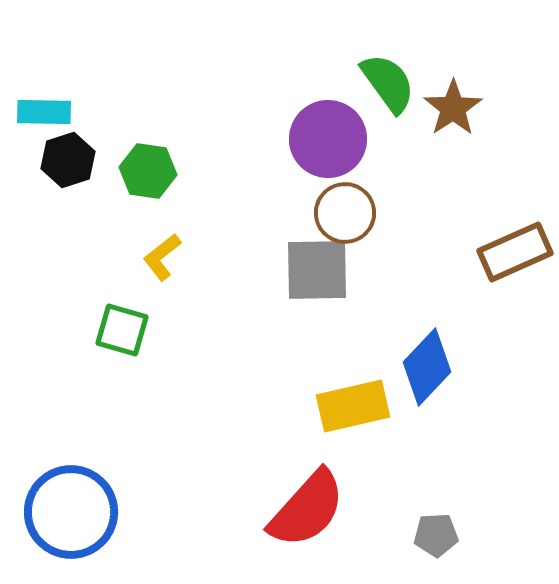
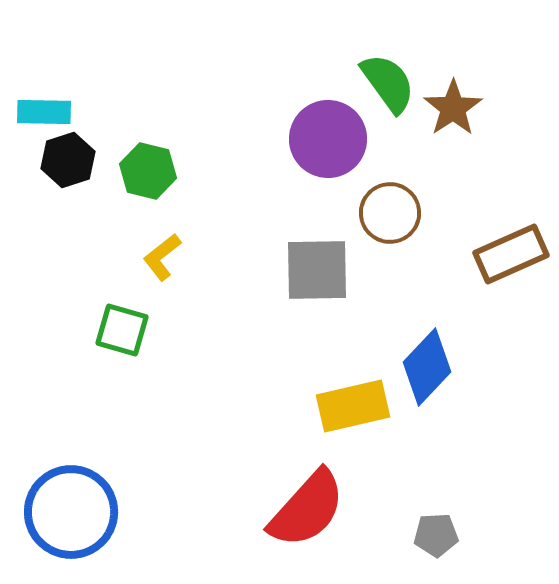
green hexagon: rotated 6 degrees clockwise
brown circle: moved 45 px right
brown rectangle: moved 4 px left, 2 px down
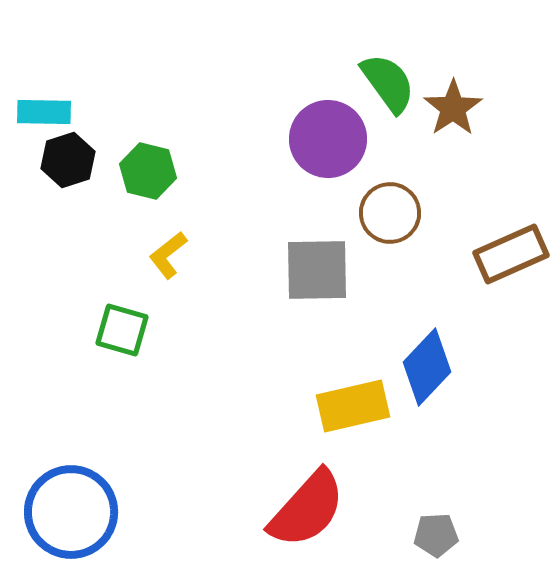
yellow L-shape: moved 6 px right, 2 px up
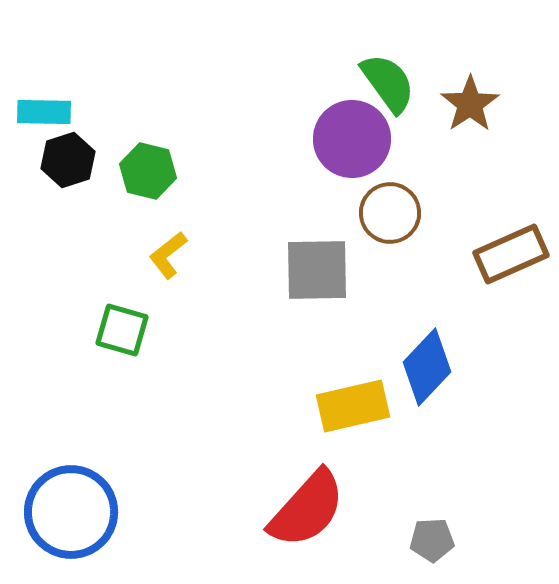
brown star: moved 17 px right, 4 px up
purple circle: moved 24 px right
gray pentagon: moved 4 px left, 5 px down
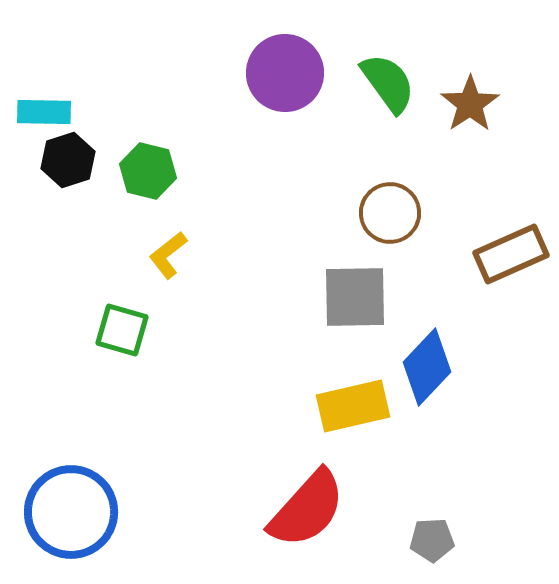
purple circle: moved 67 px left, 66 px up
gray square: moved 38 px right, 27 px down
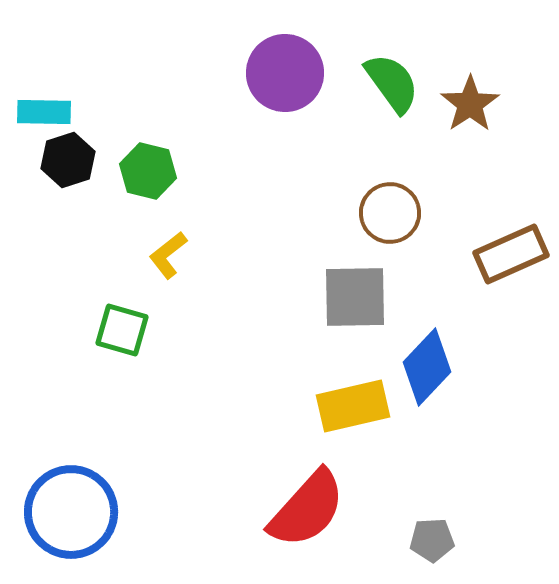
green semicircle: moved 4 px right
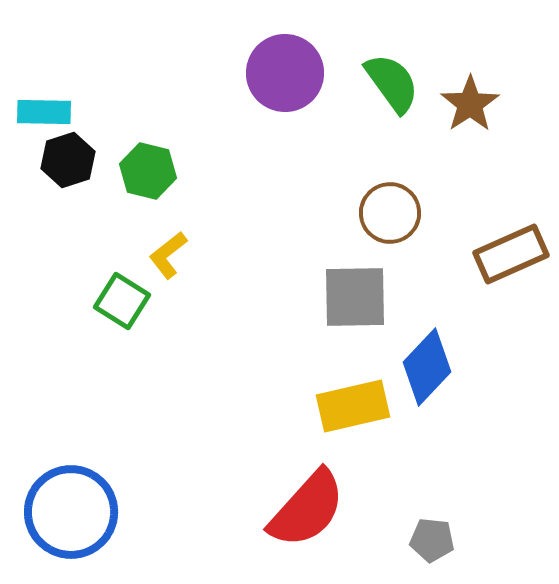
green square: moved 29 px up; rotated 16 degrees clockwise
gray pentagon: rotated 9 degrees clockwise
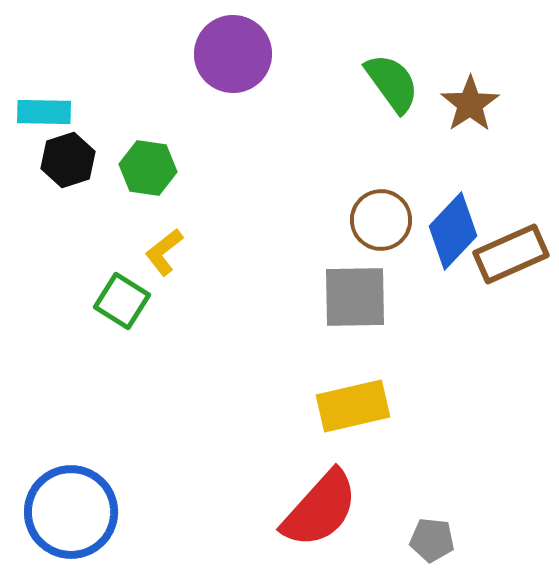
purple circle: moved 52 px left, 19 px up
green hexagon: moved 3 px up; rotated 6 degrees counterclockwise
brown circle: moved 9 px left, 7 px down
yellow L-shape: moved 4 px left, 3 px up
blue diamond: moved 26 px right, 136 px up
red semicircle: moved 13 px right
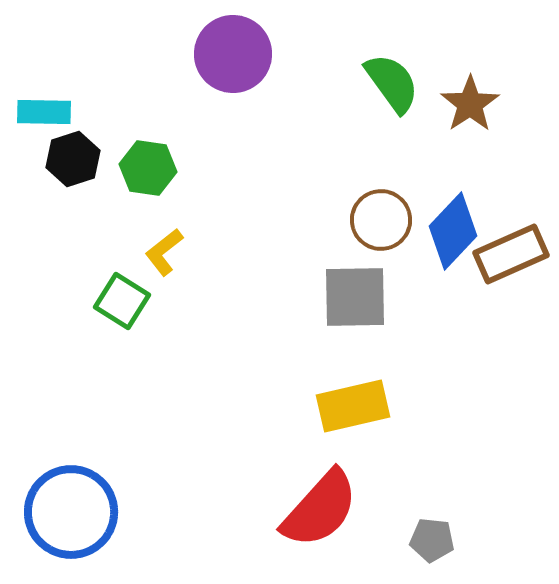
black hexagon: moved 5 px right, 1 px up
